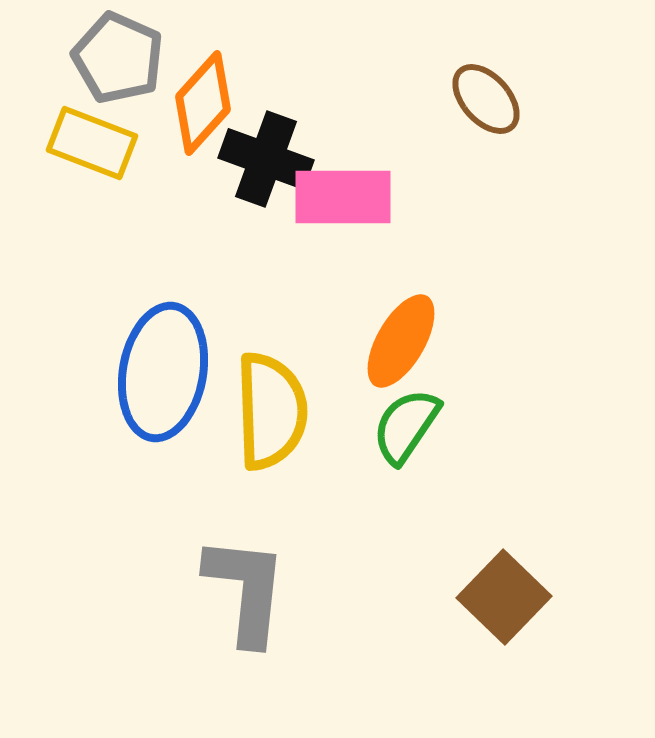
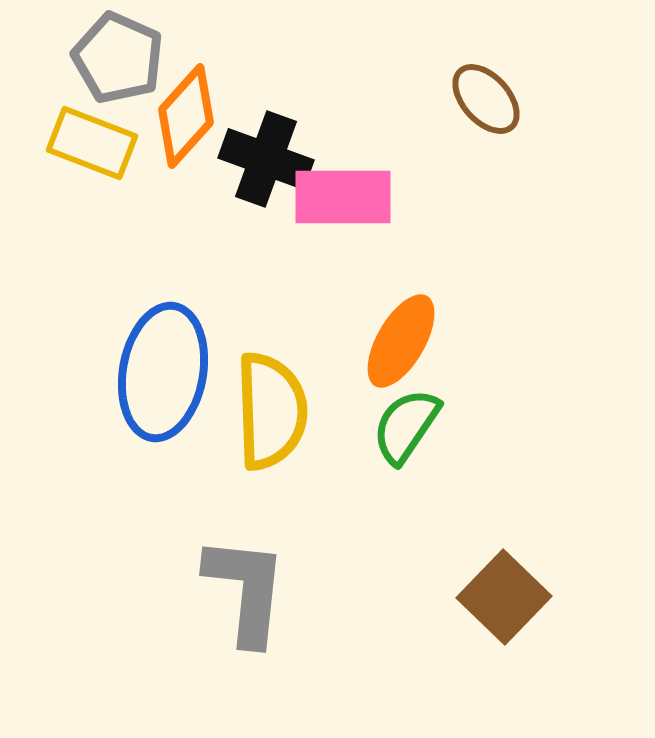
orange diamond: moved 17 px left, 13 px down
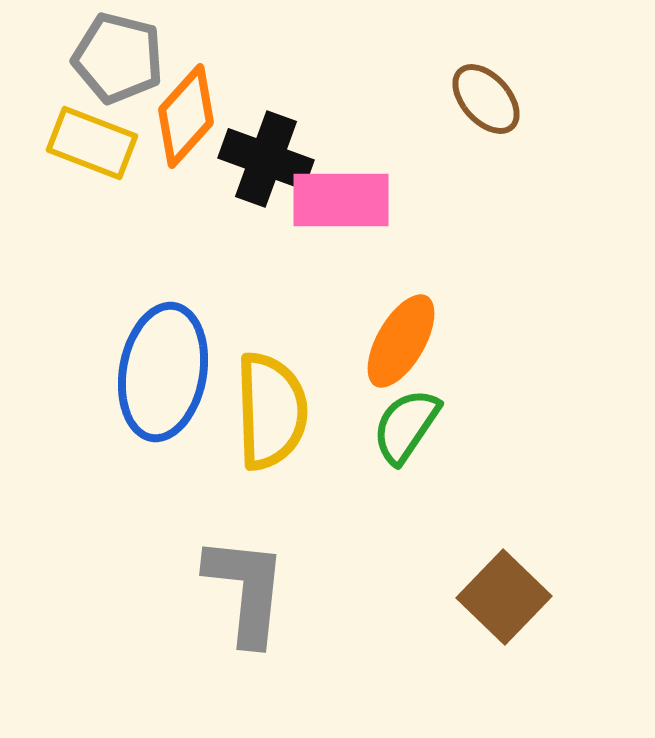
gray pentagon: rotated 10 degrees counterclockwise
pink rectangle: moved 2 px left, 3 px down
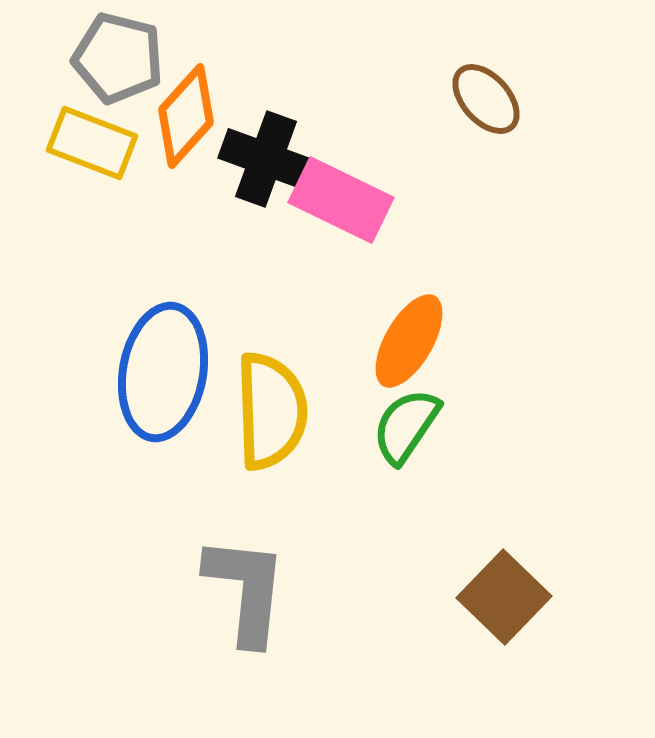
pink rectangle: rotated 26 degrees clockwise
orange ellipse: moved 8 px right
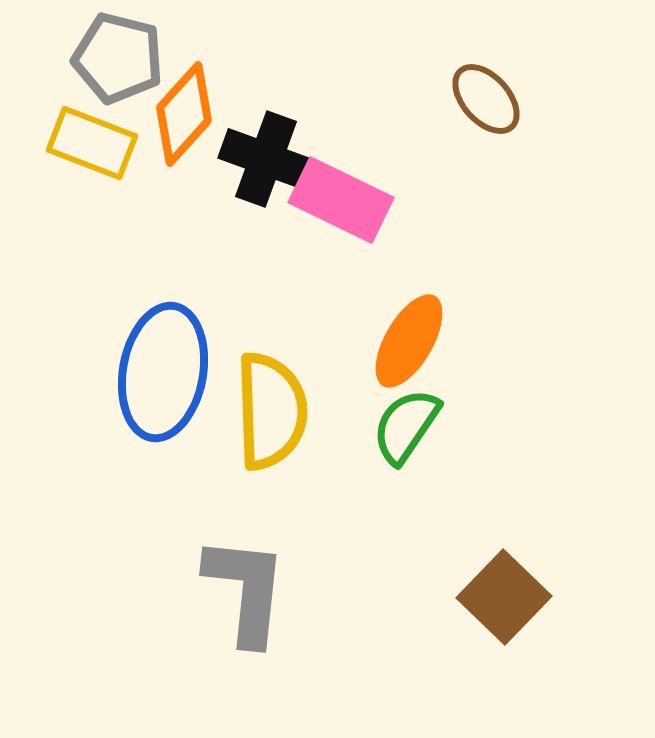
orange diamond: moved 2 px left, 2 px up
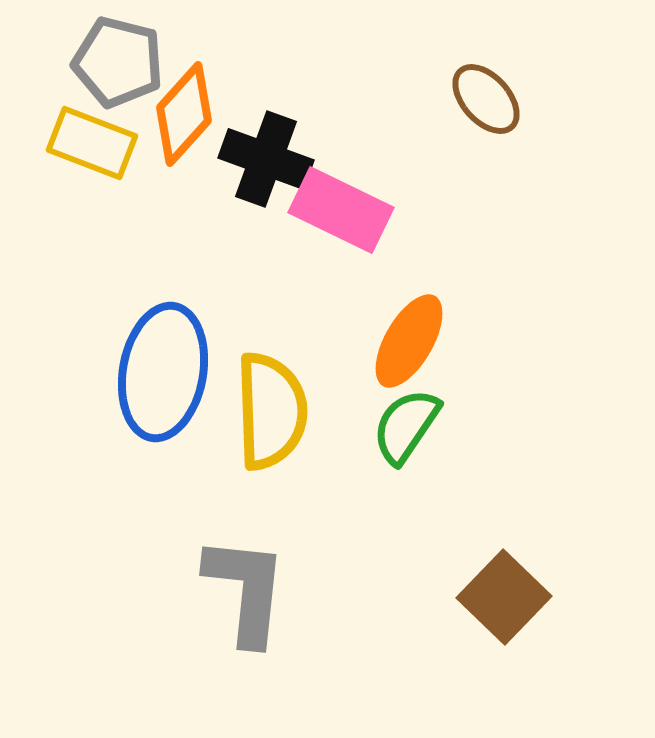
gray pentagon: moved 4 px down
pink rectangle: moved 10 px down
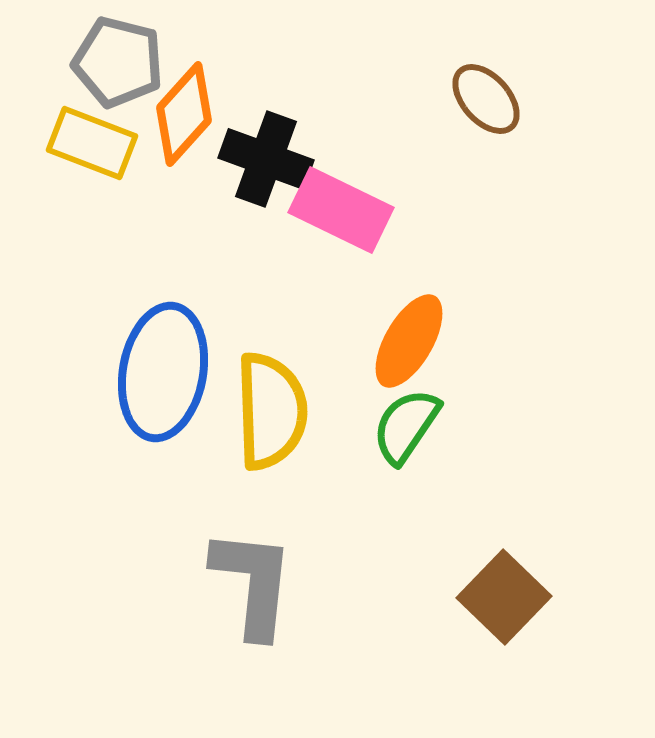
gray L-shape: moved 7 px right, 7 px up
